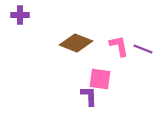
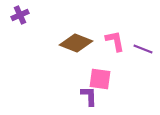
purple cross: rotated 24 degrees counterclockwise
pink L-shape: moved 4 px left, 5 px up
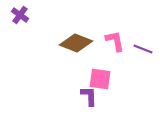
purple cross: rotated 30 degrees counterclockwise
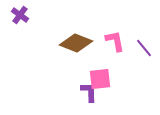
purple line: moved 1 px right, 1 px up; rotated 30 degrees clockwise
pink square: rotated 15 degrees counterclockwise
purple L-shape: moved 4 px up
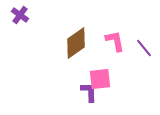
brown diamond: rotated 56 degrees counterclockwise
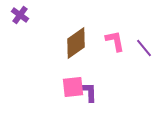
pink square: moved 27 px left, 8 px down
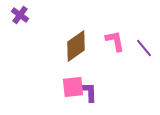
brown diamond: moved 3 px down
